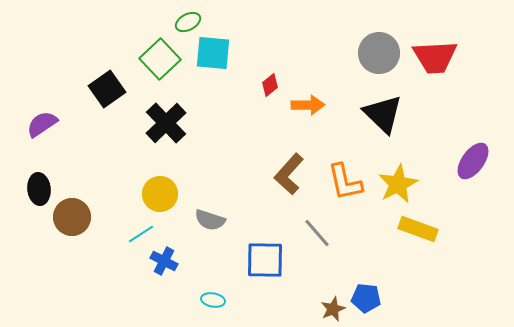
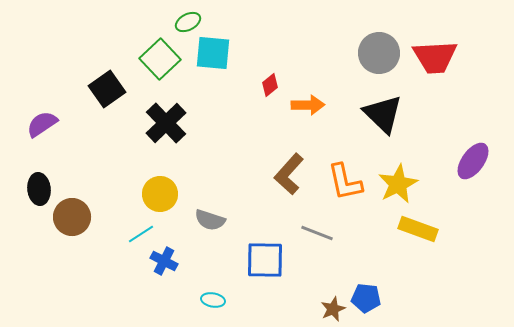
gray line: rotated 28 degrees counterclockwise
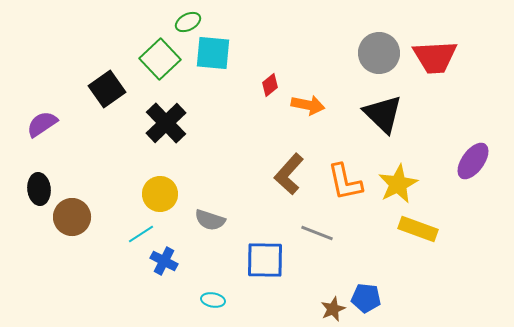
orange arrow: rotated 12 degrees clockwise
